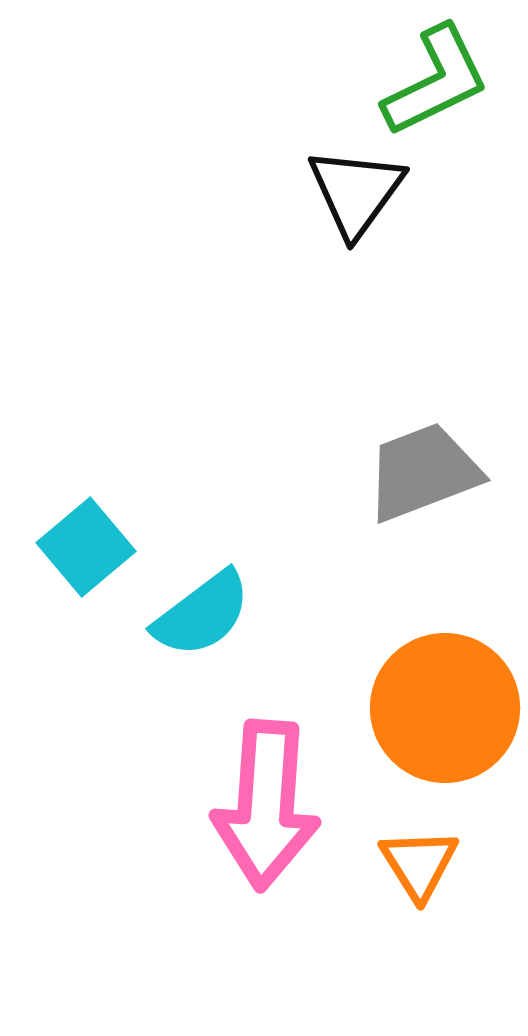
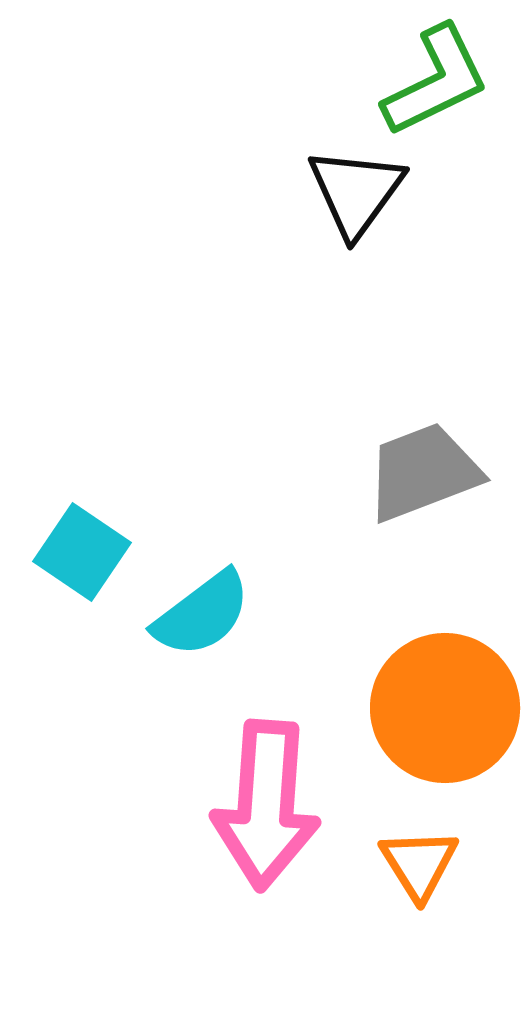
cyan square: moved 4 px left, 5 px down; rotated 16 degrees counterclockwise
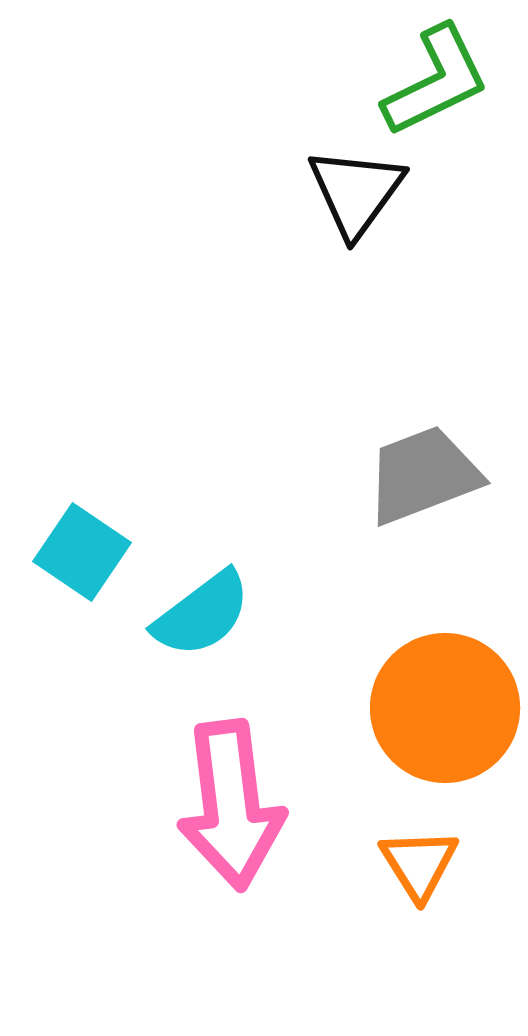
gray trapezoid: moved 3 px down
pink arrow: moved 35 px left; rotated 11 degrees counterclockwise
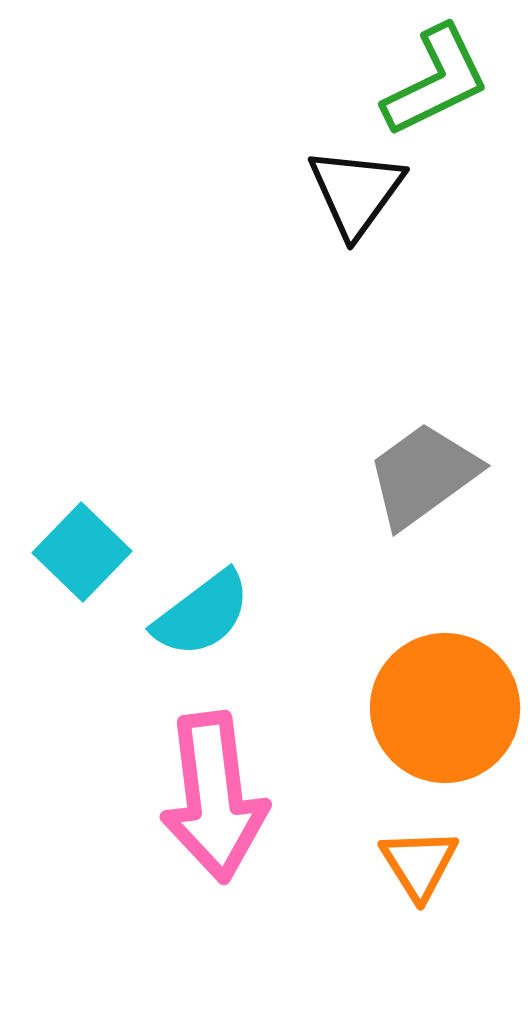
gray trapezoid: rotated 15 degrees counterclockwise
cyan square: rotated 10 degrees clockwise
pink arrow: moved 17 px left, 8 px up
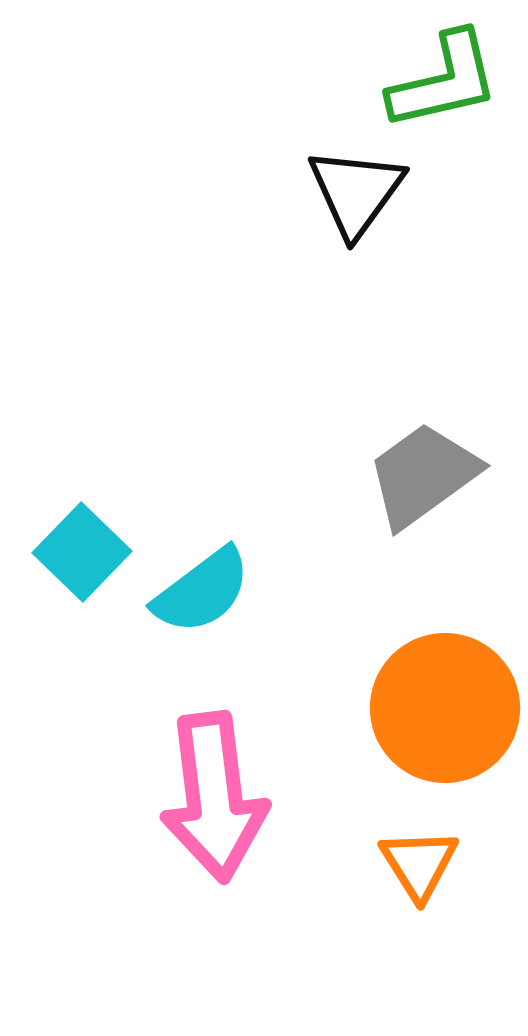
green L-shape: moved 8 px right; rotated 13 degrees clockwise
cyan semicircle: moved 23 px up
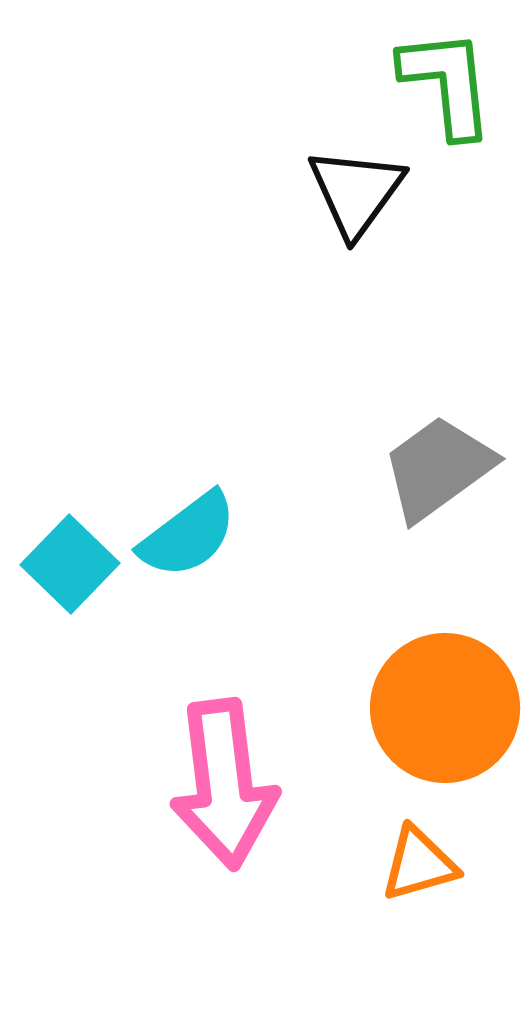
green L-shape: moved 3 px right, 2 px down; rotated 83 degrees counterclockwise
gray trapezoid: moved 15 px right, 7 px up
cyan square: moved 12 px left, 12 px down
cyan semicircle: moved 14 px left, 56 px up
pink arrow: moved 10 px right, 13 px up
orange triangle: rotated 46 degrees clockwise
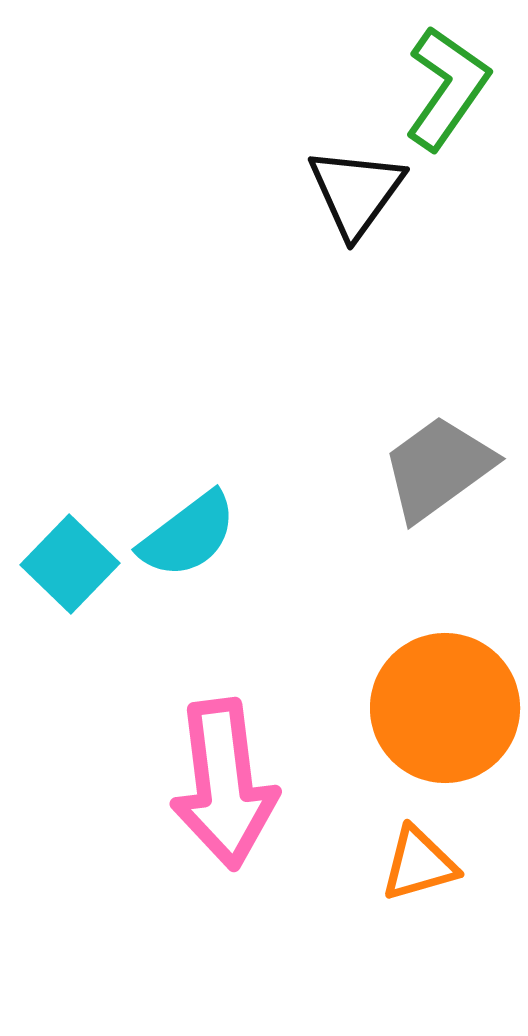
green L-shape: moved 5 px down; rotated 41 degrees clockwise
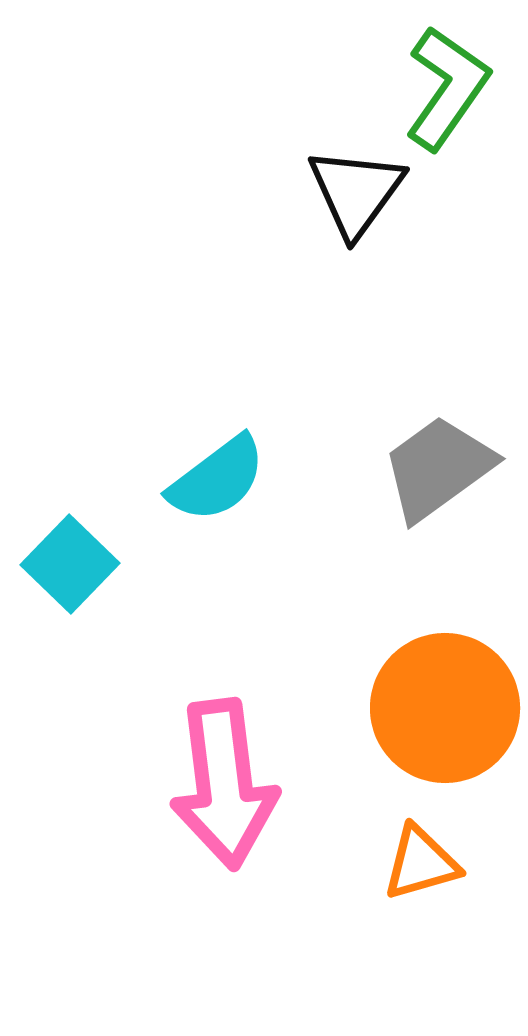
cyan semicircle: moved 29 px right, 56 px up
orange triangle: moved 2 px right, 1 px up
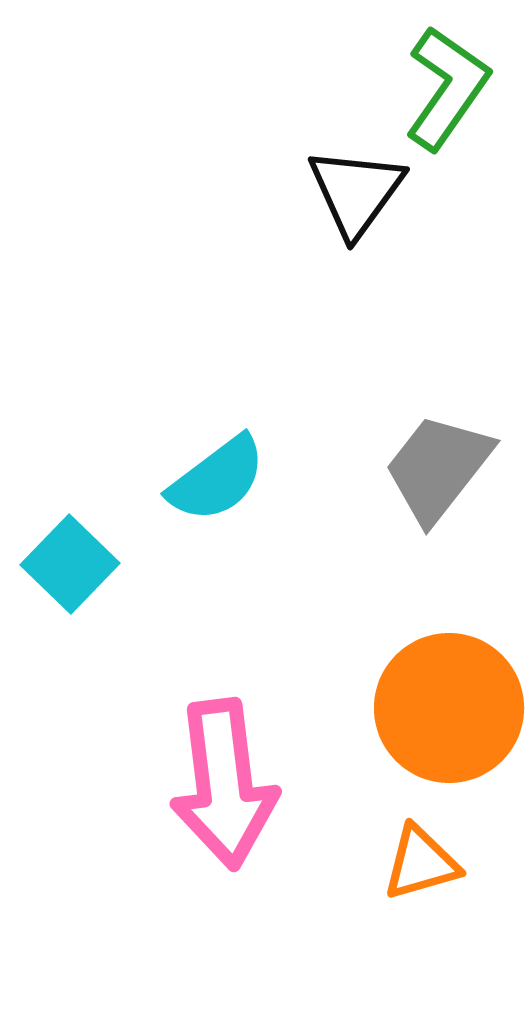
gray trapezoid: rotated 16 degrees counterclockwise
orange circle: moved 4 px right
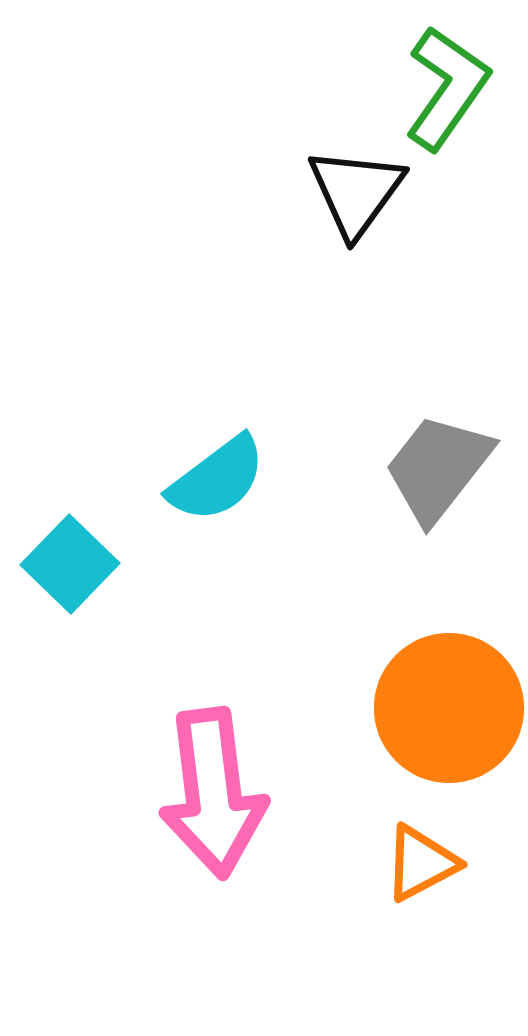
pink arrow: moved 11 px left, 9 px down
orange triangle: rotated 12 degrees counterclockwise
